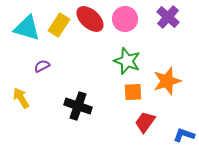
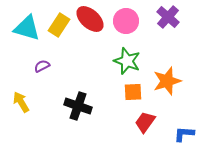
pink circle: moved 1 px right, 2 px down
yellow arrow: moved 4 px down
blue L-shape: moved 1 px up; rotated 15 degrees counterclockwise
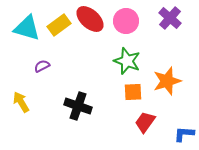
purple cross: moved 2 px right, 1 px down
yellow rectangle: rotated 20 degrees clockwise
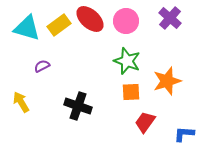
orange square: moved 2 px left
